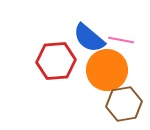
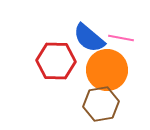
pink line: moved 2 px up
red hexagon: rotated 6 degrees clockwise
brown hexagon: moved 23 px left
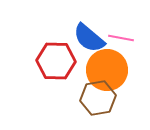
brown hexagon: moved 3 px left, 6 px up
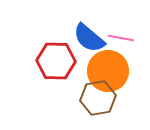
orange circle: moved 1 px right, 1 px down
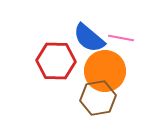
orange circle: moved 3 px left
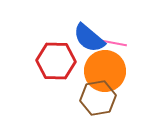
pink line: moved 7 px left, 5 px down
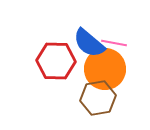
blue semicircle: moved 5 px down
orange circle: moved 2 px up
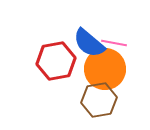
red hexagon: rotated 12 degrees counterclockwise
brown hexagon: moved 1 px right, 2 px down
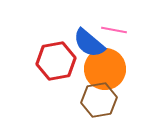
pink line: moved 13 px up
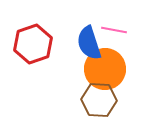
blue semicircle: rotated 32 degrees clockwise
red hexagon: moved 23 px left, 17 px up; rotated 9 degrees counterclockwise
brown hexagon: rotated 12 degrees clockwise
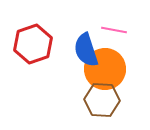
blue semicircle: moved 3 px left, 7 px down
brown hexagon: moved 3 px right
